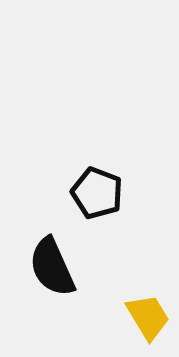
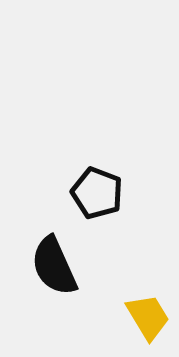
black semicircle: moved 2 px right, 1 px up
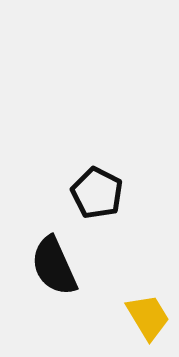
black pentagon: rotated 6 degrees clockwise
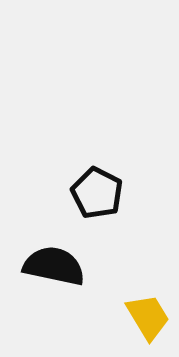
black semicircle: rotated 126 degrees clockwise
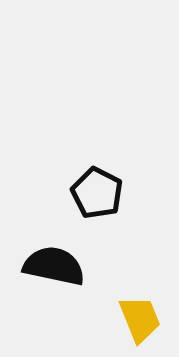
yellow trapezoid: moved 8 px left, 2 px down; rotated 9 degrees clockwise
